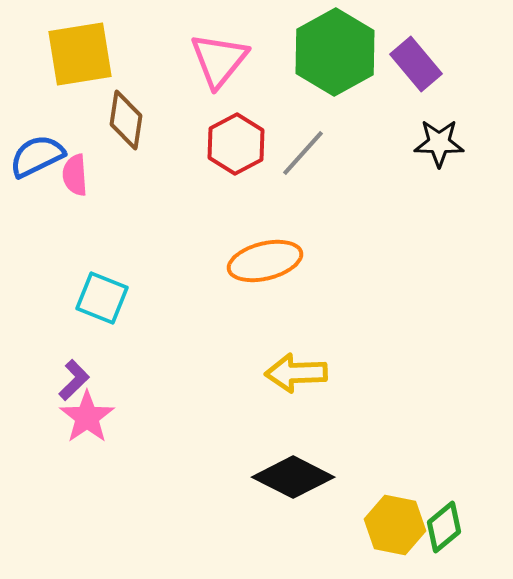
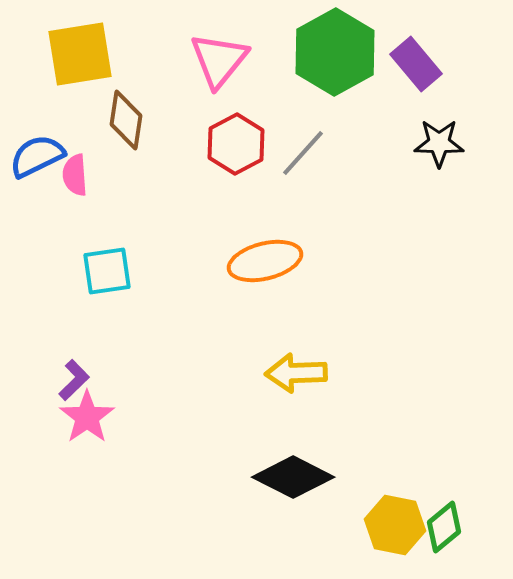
cyan square: moved 5 px right, 27 px up; rotated 30 degrees counterclockwise
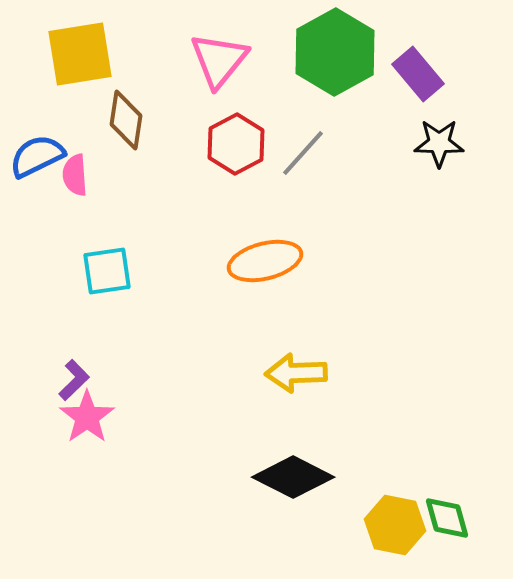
purple rectangle: moved 2 px right, 10 px down
green diamond: moved 3 px right, 9 px up; rotated 66 degrees counterclockwise
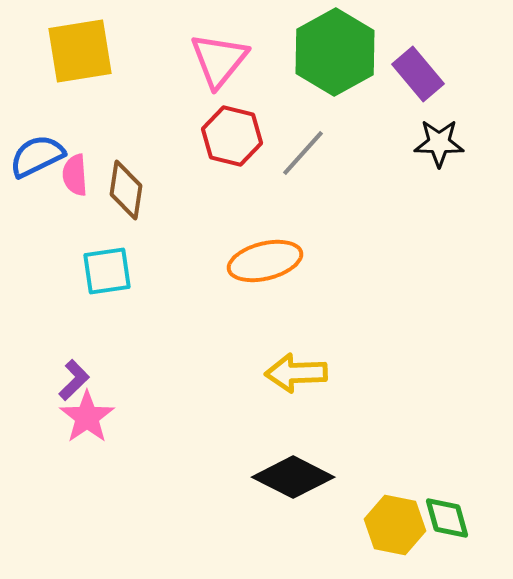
yellow square: moved 3 px up
brown diamond: moved 70 px down
red hexagon: moved 4 px left, 8 px up; rotated 18 degrees counterclockwise
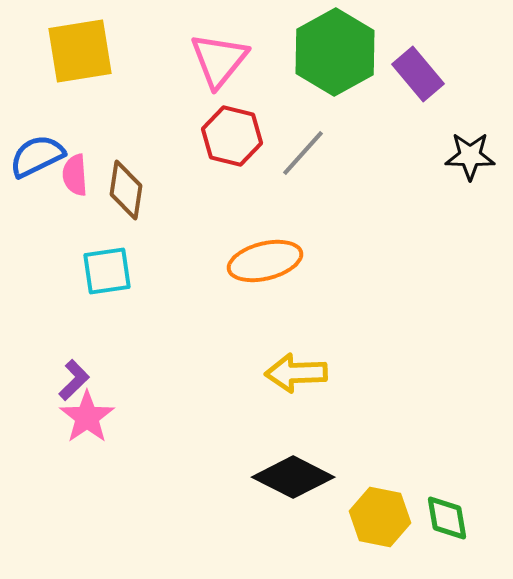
black star: moved 31 px right, 13 px down
green diamond: rotated 6 degrees clockwise
yellow hexagon: moved 15 px left, 8 px up
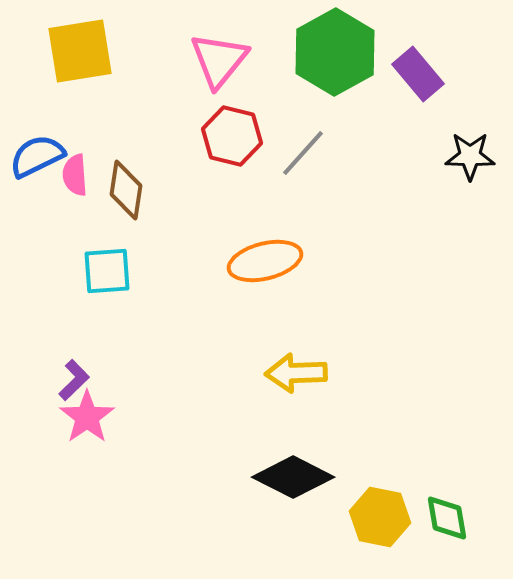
cyan square: rotated 4 degrees clockwise
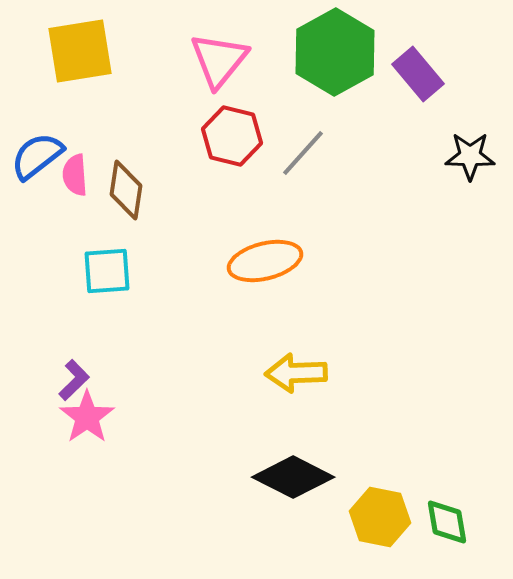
blue semicircle: rotated 12 degrees counterclockwise
green diamond: moved 4 px down
